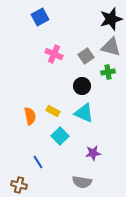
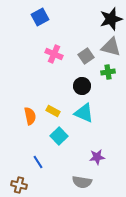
cyan square: moved 1 px left
purple star: moved 4 px right, 4 px down
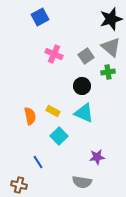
gray triangle: rotated 25 degrees clockwise
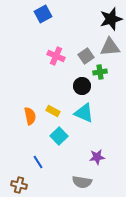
blue square: moved 3 px right, 3 px up
gray triangle: moved 1 px left; rotated 45 degrees counterclockwise
pink cross: moved 2 px right, 2 px down
green cross: moved 8 px left
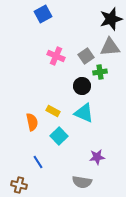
orange semicircle: moved 2 px right, 6 px down
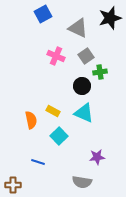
black star: moved 1 px left, 1 px up
gray triangle: moved 32 px left, 19 px up; rotated 30 degrees clockwise
orange semicircle: moved 1 px left, 2 px up
blue line: rotated 40 degrees counterclockwise
brown cross: moved 6 px left; rotated 14 degrees counterclockwise
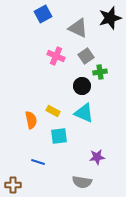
cyan square: rotated 36 degrees clockwise
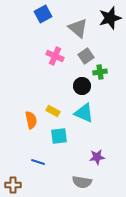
gray triangle: rotated 15 degrees clockwise
pink cross: moved 1 px left
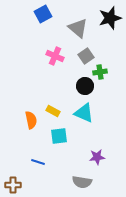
black circle: moved 3 px right
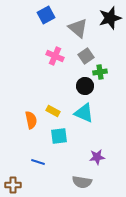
blue square: moved 3 px right, 1 px down
